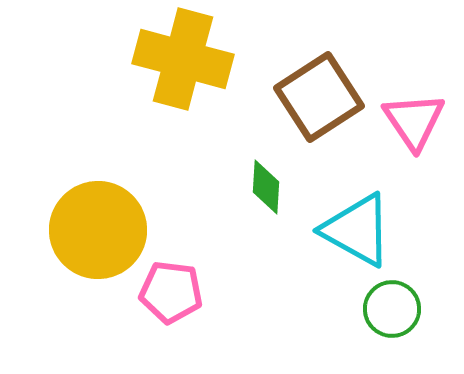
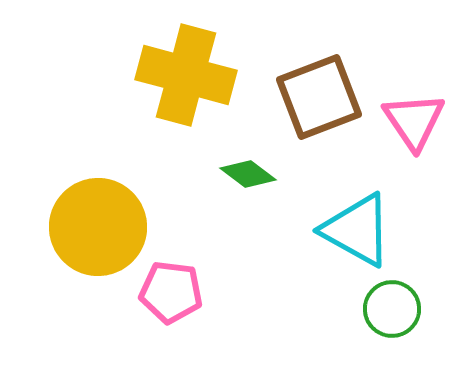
yellow cross: moved 3 px right, 16 px down
brown square: rotated 12 degrees clockwise
green diamond: moved 18 px left, 13 px up; rotated 56 degrees counterclockwise
yellow circle: moved 3 px up
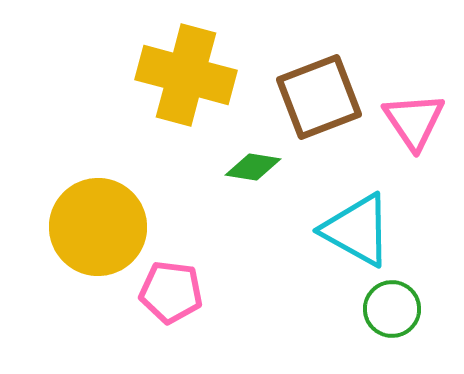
green diamond: moved 5 px right, 7 px up; rotated 28 degrees counterclockwise
